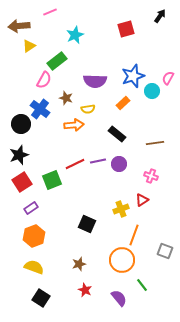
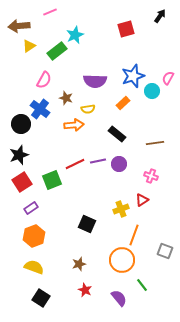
green rectangle at (57, 61): moved 10 px up
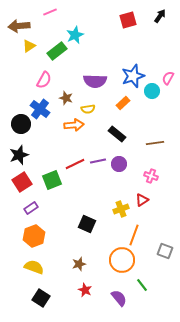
red square at (126, 29): moved 2 px right, 9 px up
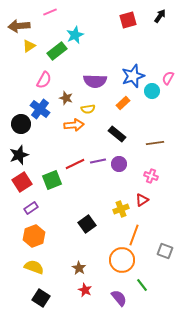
black square at (87, 224): rotated 30 degrees clockwise
brown star at (79, 264): moved 4 px down; rotated 24 degrees counterclockwise
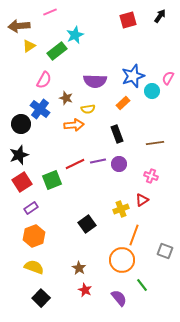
black rectangle at (117, 134): rotated 30 degrees clockwise
black square at (41, 298): rotated 12 degrees clockwise
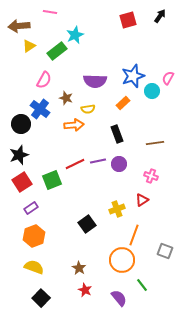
pink line at (50, 12): rotated 32 degrees clockwise
yellow cross at (121, 209): moved 4 px left
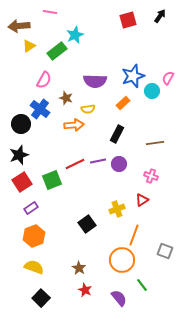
black rectangle at (117, 134): rotated 48 degrees clockwise
